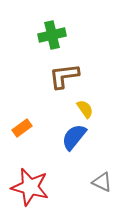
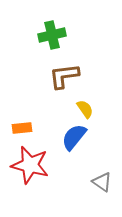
orange rectangle: rotated 30 degrees clockwise
gray triangle: rotated 10 degrees clockwise
red star: moved 22 px up
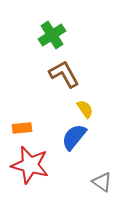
green cross: rotated 20 degrees counterclockwise
brown L-shape: moved 2 px up; rotated 68 degrees clockwise
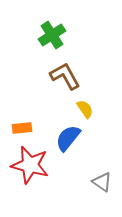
brown L-shape: moved 1 px right, 2 px down
blue semicircle: moved 6 px left, 1 px down
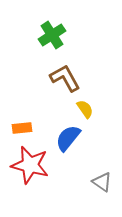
brown L-shape: moved 2 px down
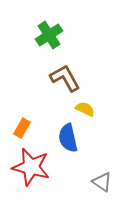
green cross: moved 3 px left
yellow semicircle: rotated 30 degrees counterclockwise
orange rectangle: rotated 54 degrees counterclockwise
blue semicircle: rotated 52 degrees counterclockwise
red star: moved 1 px right, 2 px down
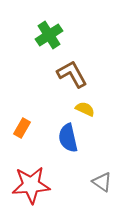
brown L-shape: moved 7 px right, 4 px up
red star: moved 18 px down; rotated 18 degrees counterclockwise
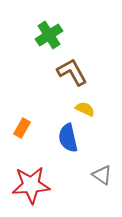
brown L-shape: moved 2 px up
gray triangle: moved 7 px up
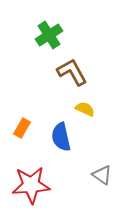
blue semicircle: moved 7 px left, 1 px up
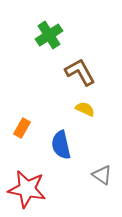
brown L-shape: moved 8 px right
blue semicircle: moved 8 px down
red star: moved 4 px left, 4 px down; rotated 15 degrees clockwise
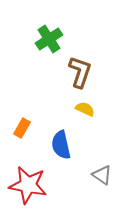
green cross: moved 4 px down
brown L-shape: rotated 48 degrees clockwise
red star: moved 1 px right, 4 px up
